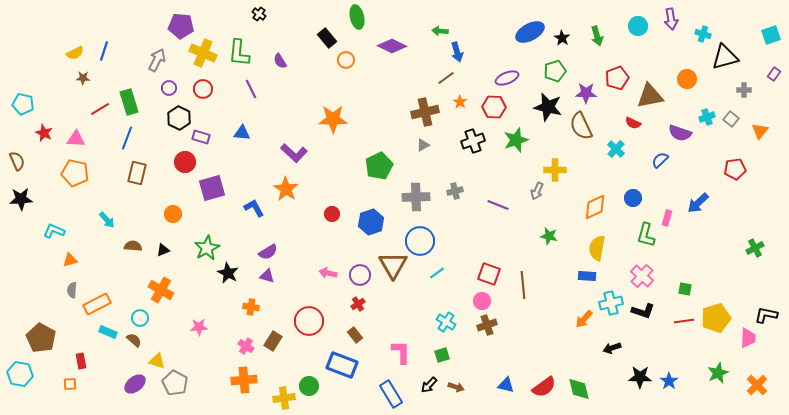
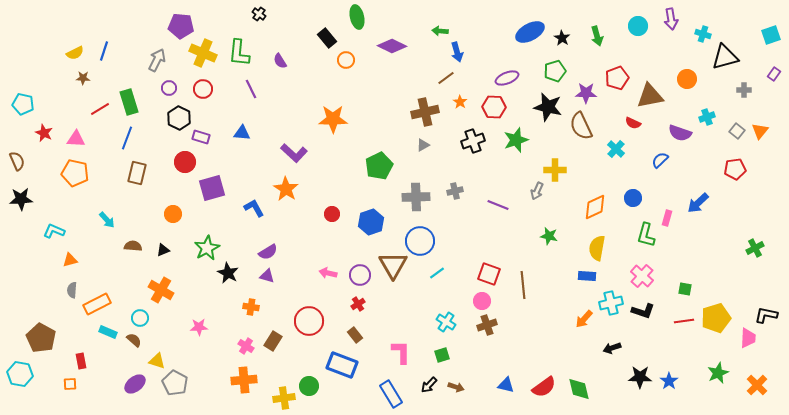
gray square at (731, 119): moved 6 px right, 12 px down
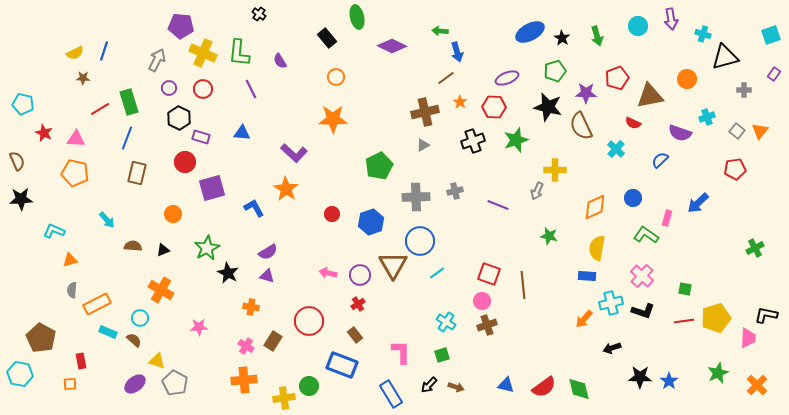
orange circle at (346, 60): moved 10 px left, 17 px down
green L-shape at (646, 235): rotated 110 degrees clockwise
